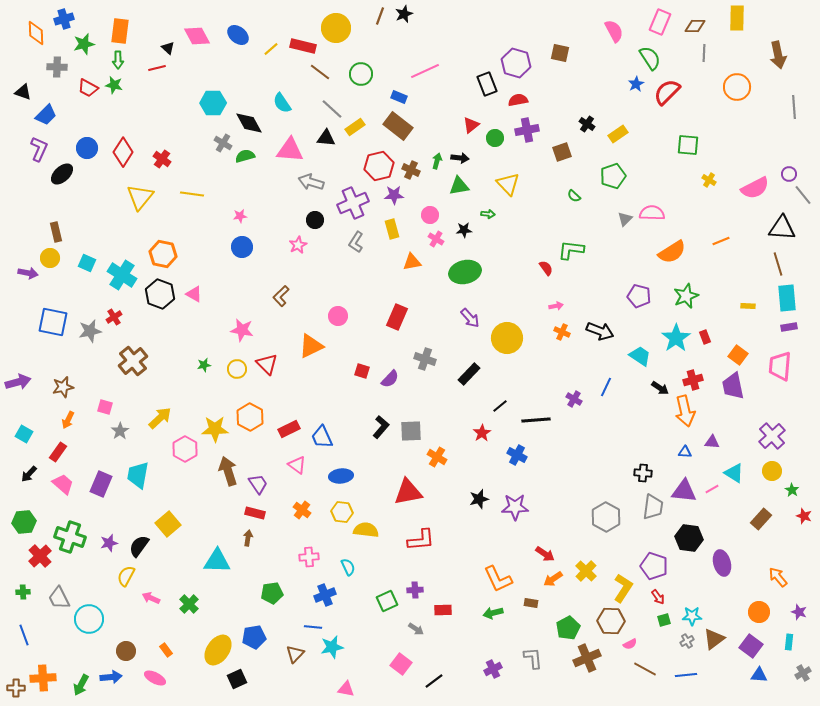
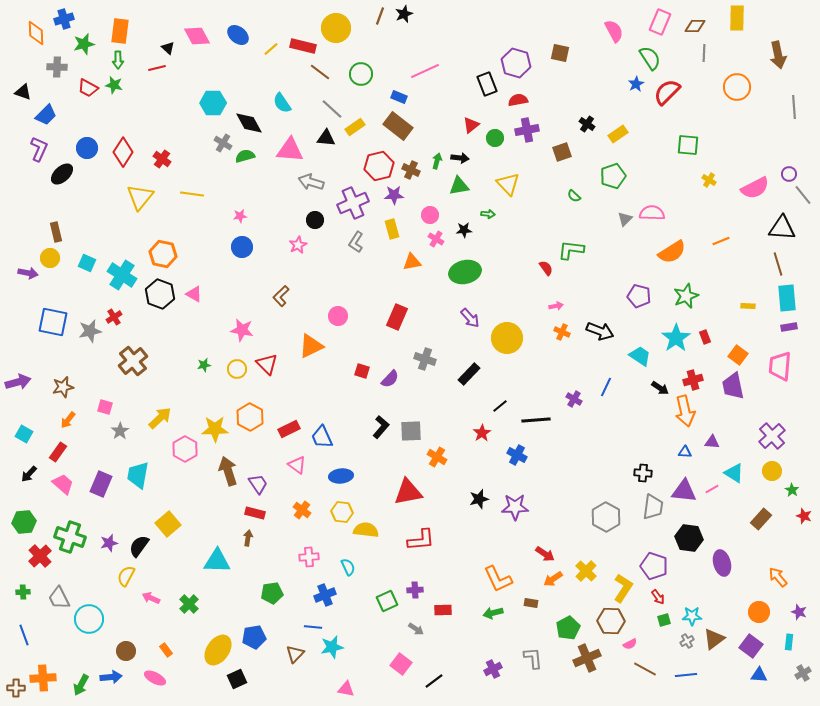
orange arrow at (68, 420): rotated 12 degrees clockwise
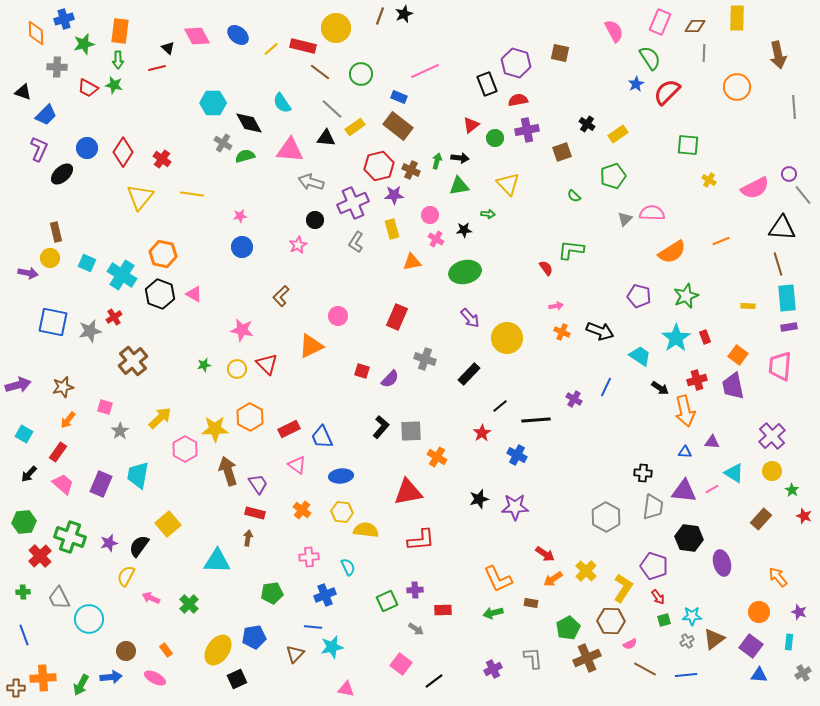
red cross at (693, 380): moved 4 px right
purple arrow at (18, 382): moved 3 px down
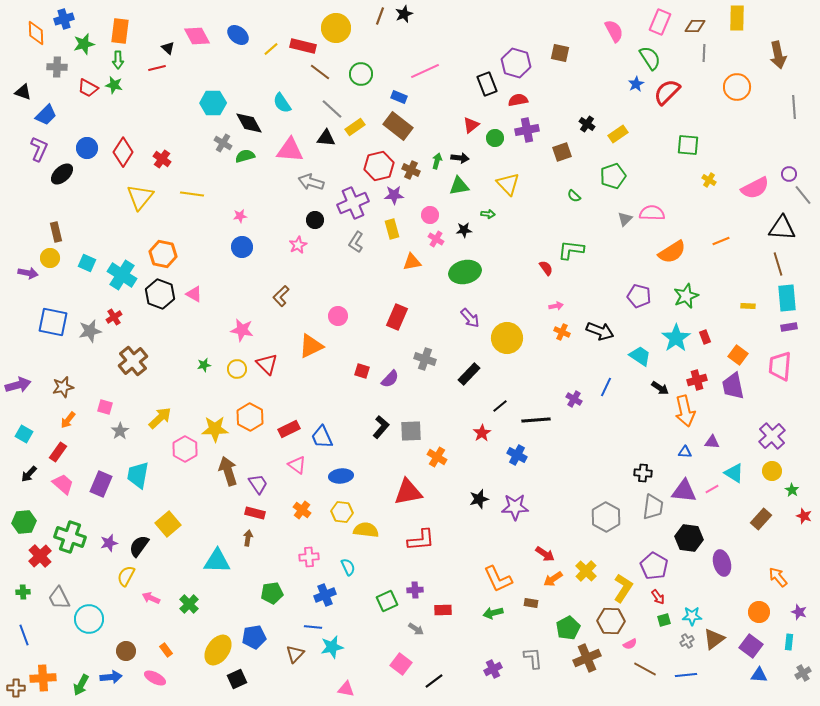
purple pentagon at (654, 566): rotated 12 degrees clockwise
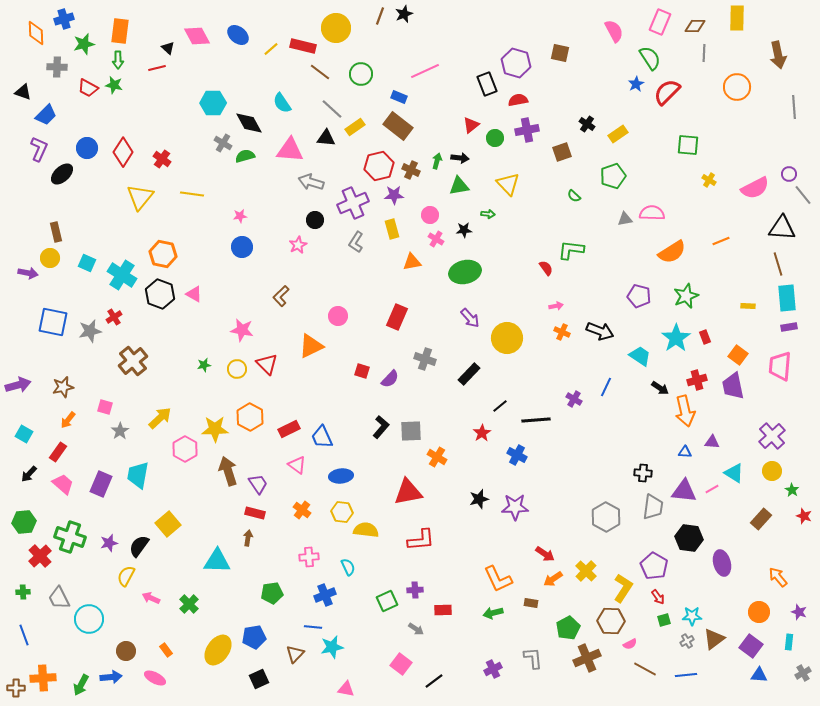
gray triangle at (625, 219): rotated 35 degrees clockwise
black square at (237, 679): moved 22 px right
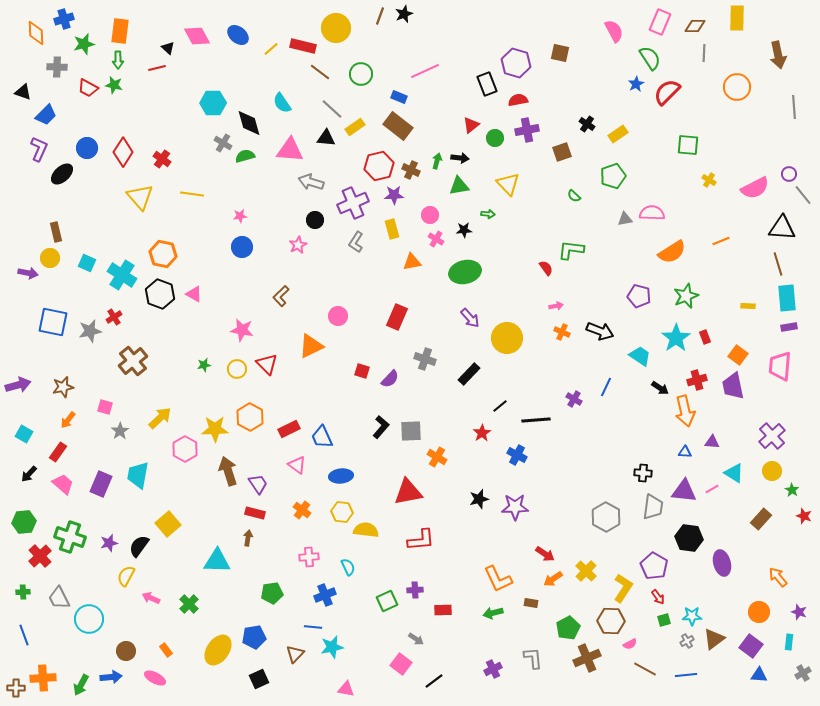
black diamond at (249, 123): rotated 12 degrees clockwise
yellow triangle at (140, 197): rotated 20 degrees counterclockwise
gray arrow at (416, 629): moved 10 px down
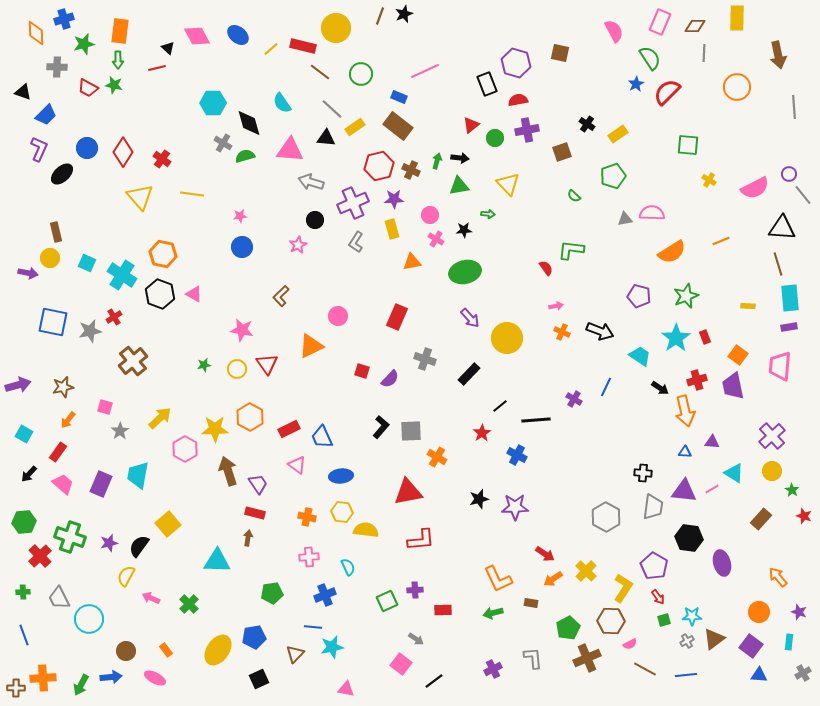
purple star at (394, 195): moved 4 px down
cyan rectangle at (787, 298): moved 3 px right
red triangle at (267, 364): rotated 10 degrees clockwise
orange cross at (302, 510): moved 5 px right, 7 px down; rotated 24 degrees counterclockwise
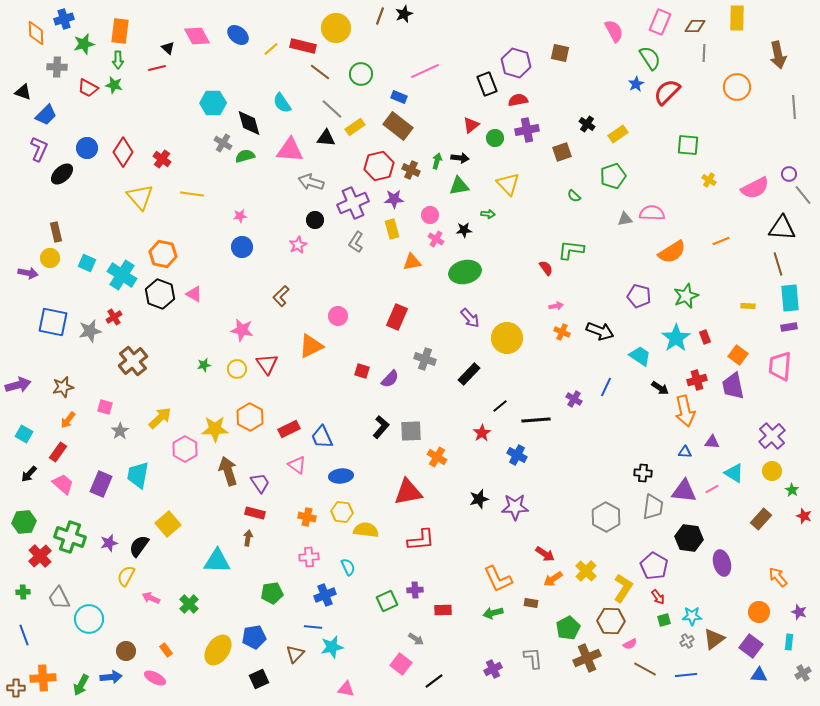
purple trapezoid at (258, 484): moved 2 px right, 1 px up
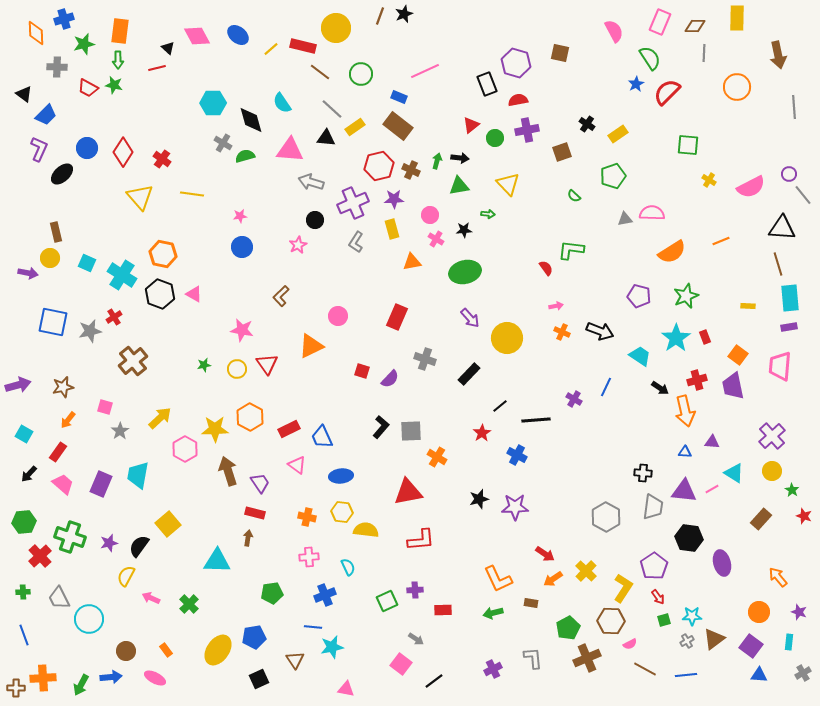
black triangle at (23, 92): moved 1 px right, 2 px down; rotated 18 degrees clockwise
black diamond at (249, 123): moved 2 px right, 3 px up
pink semicircle at (755, 188): moved 4 px left, 1 px up
purple pentagon at (654, 566): rotated 8 degrees clockwise
brown triangle at (295, 654): moved 6 px down; rotated 18 degrees counterclockwise
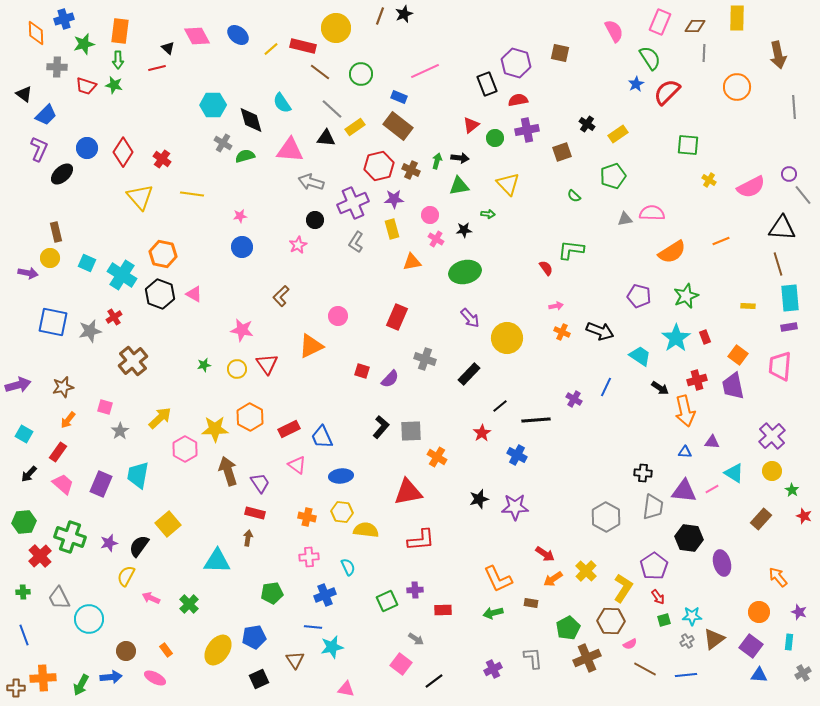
red trapezoid at (88, 88): moved 2 px left, 2 px up; rotated 10 degrees counterclockwise
cyan hexagon at (213, 103): moved 2 px down
